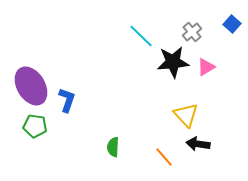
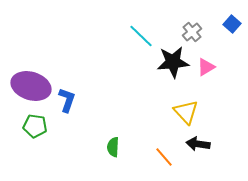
purple ellipse: rotated 42 degrees counterclockwise
yellow triangle: moved 3 px up
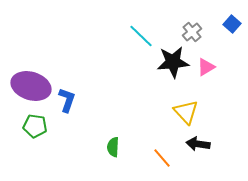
orange line: moved 2 px left, 1 px down
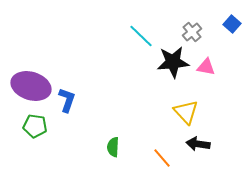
pink triangle: rotated 42 degrees clockwise
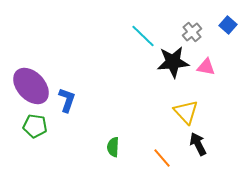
blue square: moved 4 px left, 1 px down
cyan line: moved 2 px right
purple ellipse: rotated 30 degrees clockwise
black arrow: rotated 55 degrees clockwise
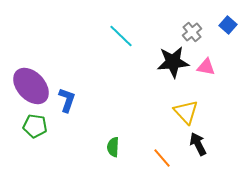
cyan line: moved 22 px left
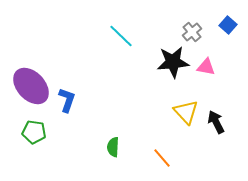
green pentagon: moved 1 px left, 6 px down
black arrow: moved 18 px right, 22 px up
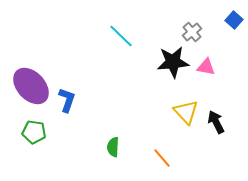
blue square: moved 6 px right, 5 px up
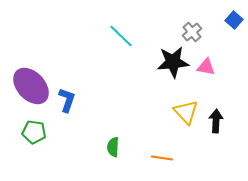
black arrow: moved 1 px up; rotated 30 degrees clockwise
orange line: rotated 40 degrees counterclockwise
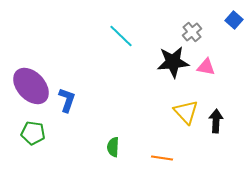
green pentagon: moved 1 px left, 1 px down
